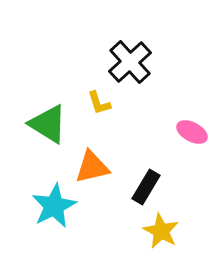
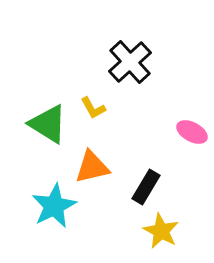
yellow L-shape: moved 6 px left, 5 px down; rotated 12 degrees counterclockwise
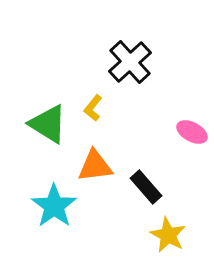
yellow L-shape: rotated 68 degrees clockwise
orange triangle: moved 3 px right, 1 px up; rotated 6 degrees clockwise
black rectangle: rotated 72 degrees counterclockwise
cyan star: rotated 9 degrees counterclockwise
yellow star: moved 7 px right, 4 px down
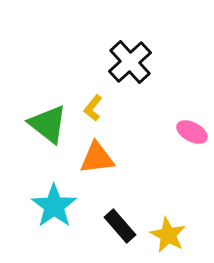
green triangle: rotated 6 degrees clockwise
orange triangle: moved 2 px right, 8 px up
black rectangle: moved 26 px left, 39 px down
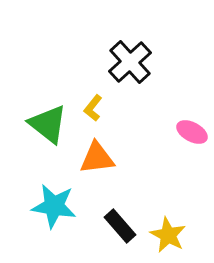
cyan star: rotated 27 degrees counterclockwise
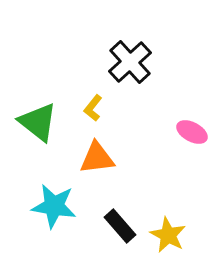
green triangle: moved 10 px left, 2 px up
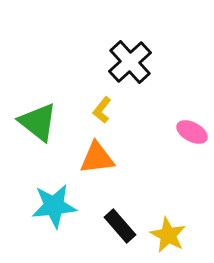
yellow L-shape: moved 9 px right, 2 px down
cyan star: rotated 15 degrees counterclockwise
